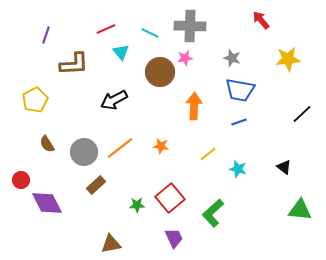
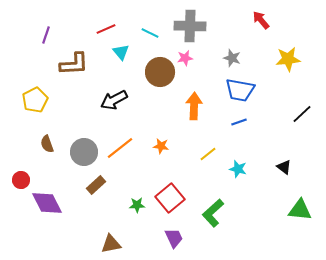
brown semicircle: rotated 12 degrees clockwise
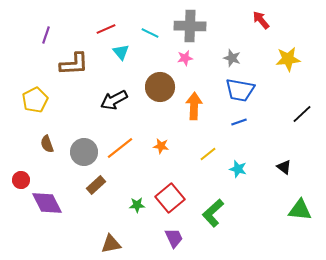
brown circle: moved 15 px down
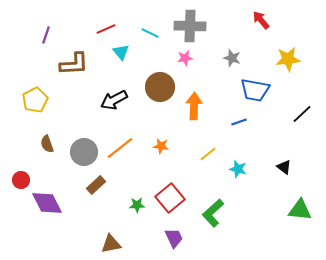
blue trapezoid: moved 15 px right
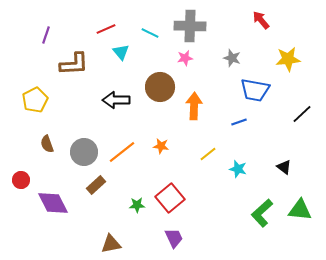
black arrow: moved 2 px right; rotated 28 degrees clockwise
orange line: moved 2 px right, 4 px down
purple diamond: moved 6 px right
green L-shape: moved 49 px right
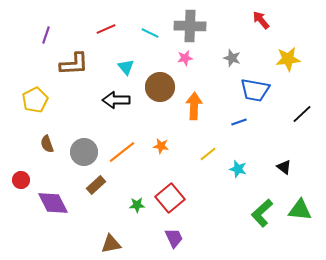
cyan triangle: moved 5 px right, 15 px down
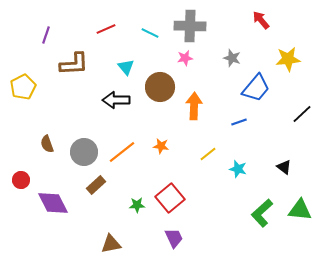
blue trapezoid: moved 1 px right, 2 px up; rotated 60 degrees counterclockwise
yellow pentagon: moved 12 px left, 13 px up
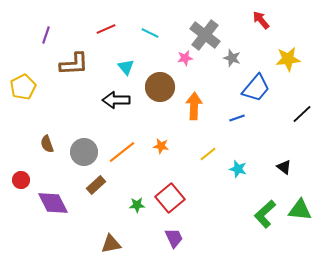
gray cross: moved 15 px right, 9 px down; rotated 36 degrees clockwise
blue line: moved 2 px left, 4 px up
green L-shape: moved 3 px right, 1 px down
